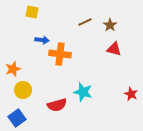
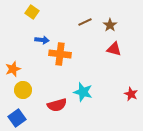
yellow square: rotated 24 degrees clockwise
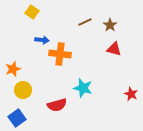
cyan star: moved 4 px up
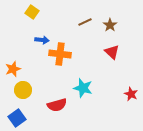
red triangle: moved 2 px left, 3 px down; rotated 28 degrees clockwise
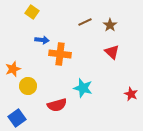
yellow circle: moved 5 px right, 4 px up
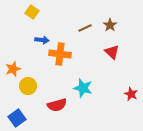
brown line: moved 6 px down
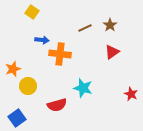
red triangle: rotated 42 degrees clockwise
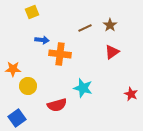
yellow square: rotated 32 degrees clockwise
orange star: rotated 21 degrees clockwise
